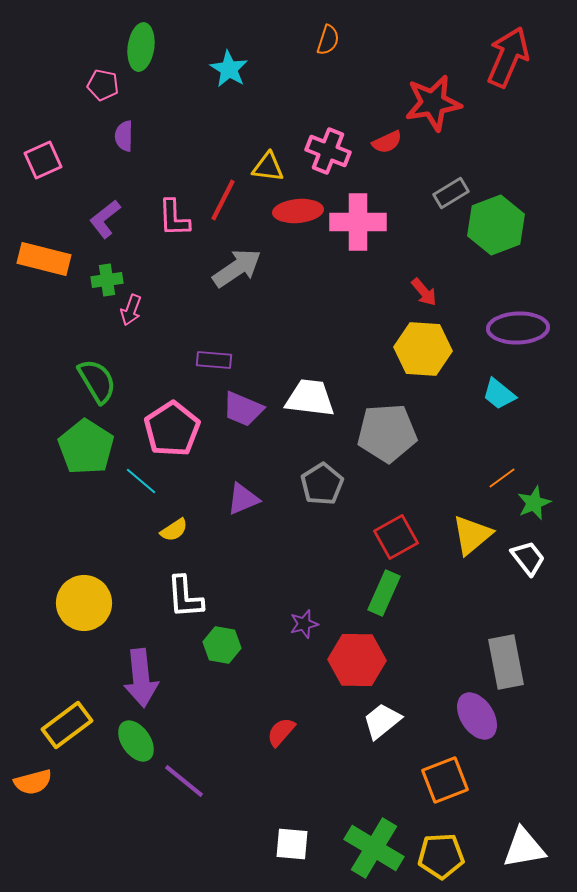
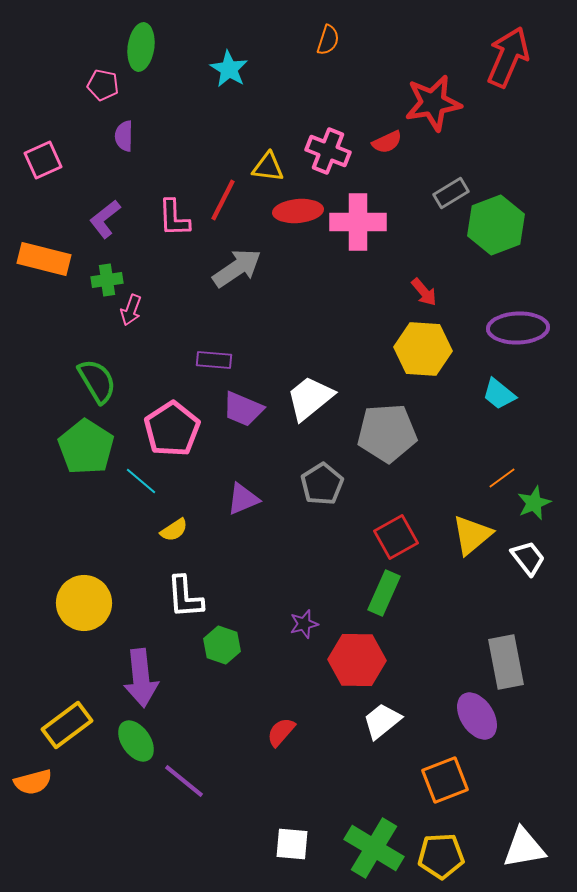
white trapezoid at (310, 398): rotated 46 degrees counterclockwise
green hexagon at (222, 645): rotated 9 degrees clockwise
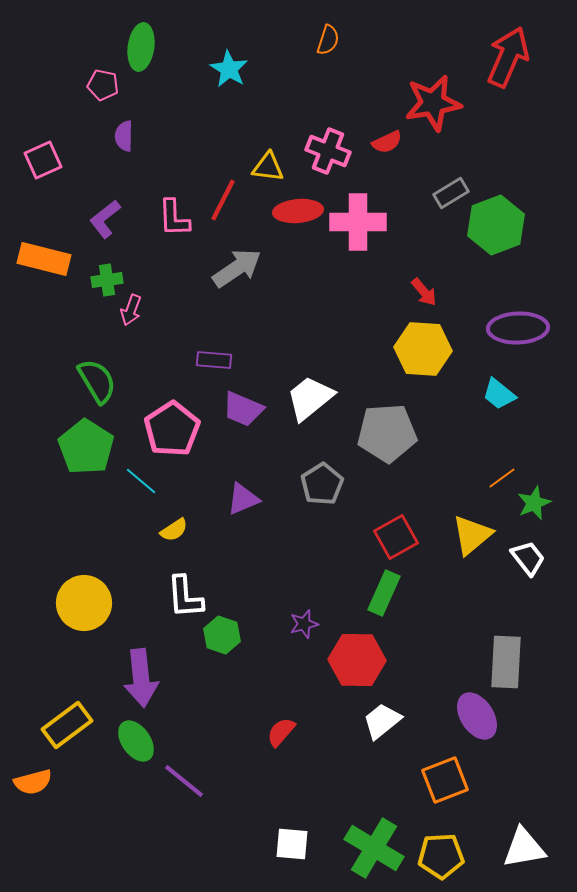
green hexagon at (222, 645): moved 10 px up
gray rectangle at (506, 662): rotated 14 degrees clockwise
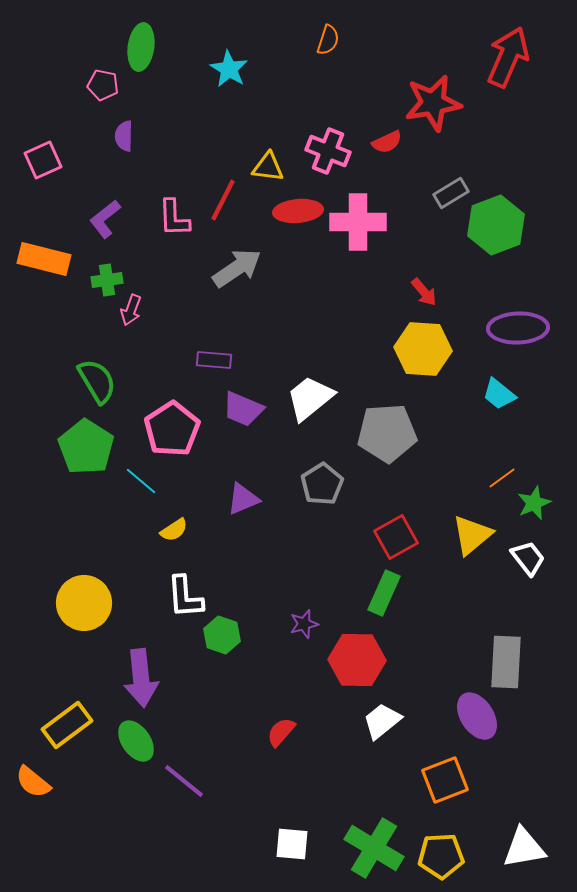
orange semicircle at (33, 782): rotated 54 degrees clockwise
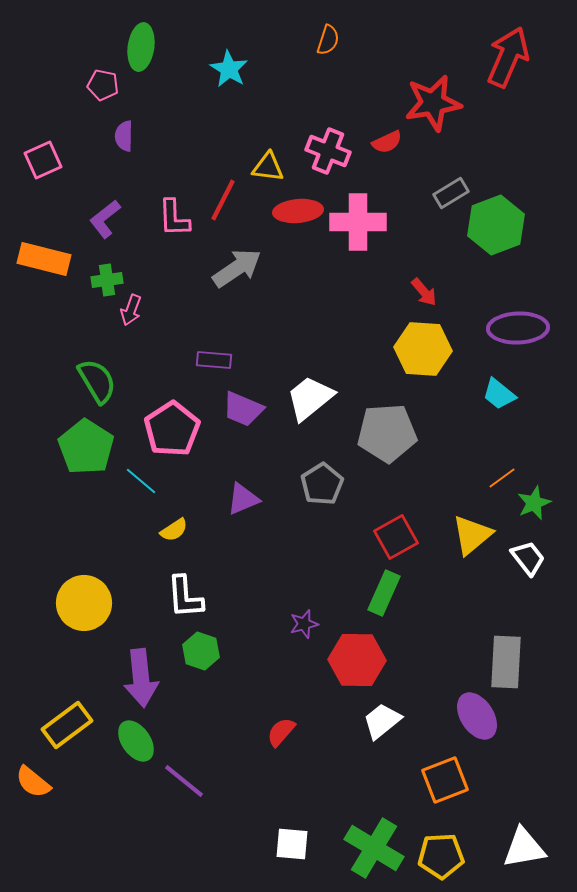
green hexagon at (222, 635): moved 21 px left, 16 px down
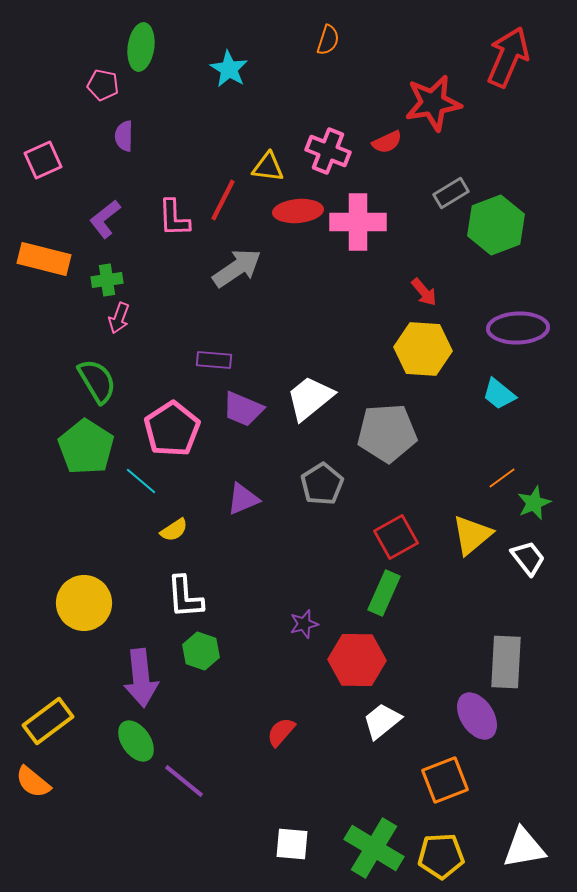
pink arrow at (131, 310): moved 12 px left, 8 px down
yellow rectangle at (67, 725): moved 19 px left, 4 px up
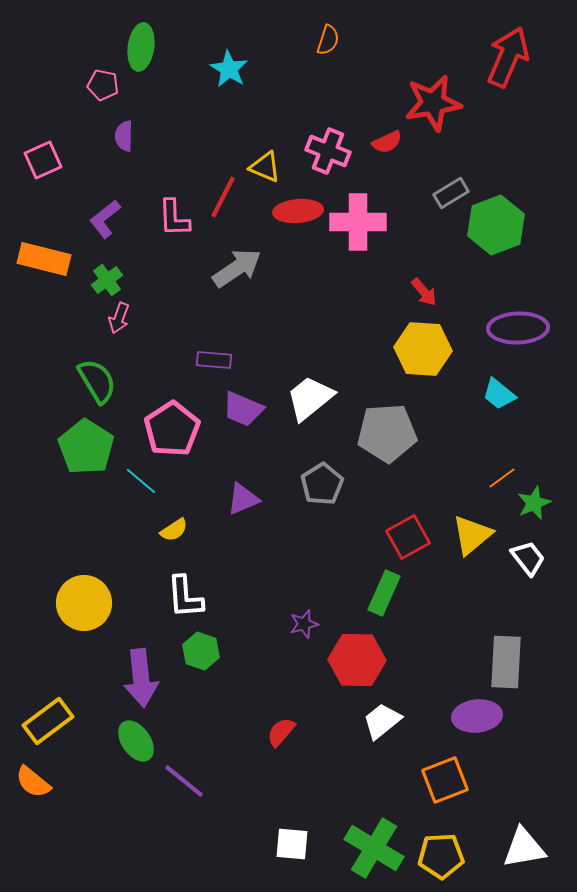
yellow triangle at (268, 167): moved 3 px left; rotated 16 degrees clockwise
red line at (223, 200): moved 3 px up
green cross at (107, 280): rotated 28 degrees counterclockwise
red square at (396, 537): moved 12 px right
purple ellipse at (477, 716): rotated 63 degrees counterclockwise
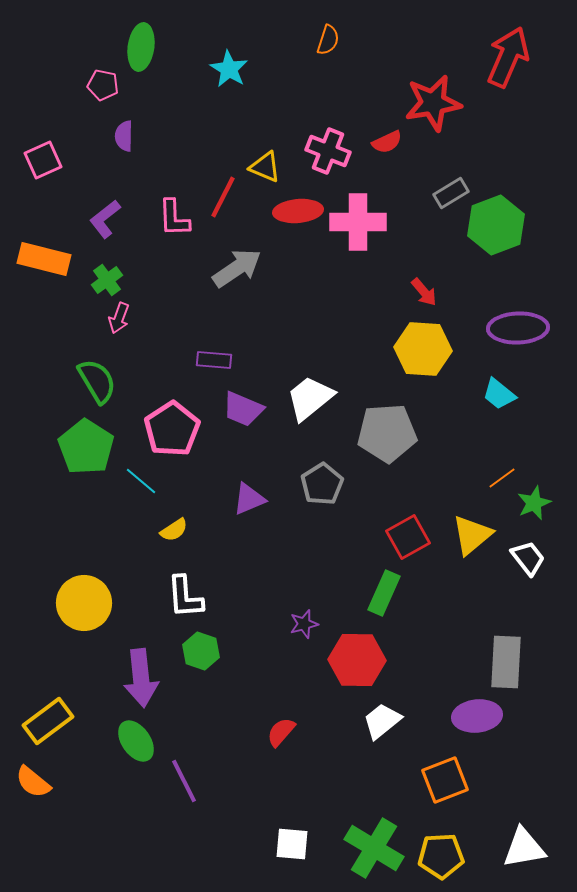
purple triangle at (243, 499): moved 6 px right
purple line at (184, 781): rotated 24 degrees clockwise
